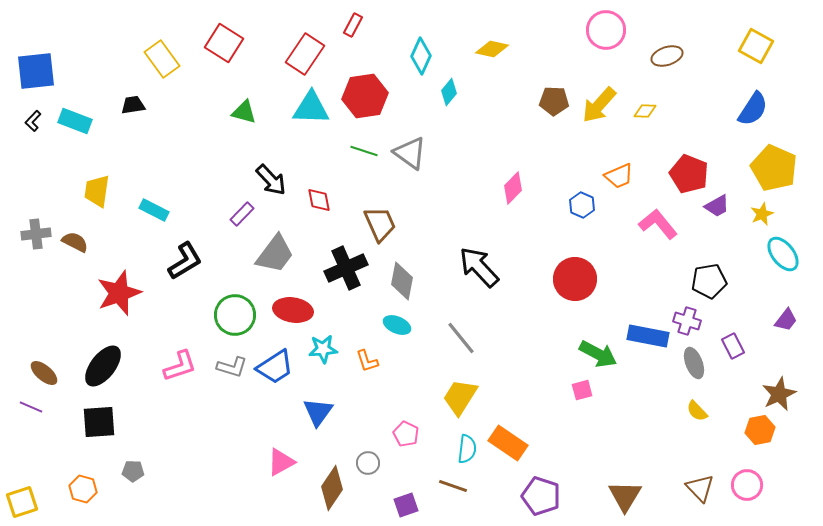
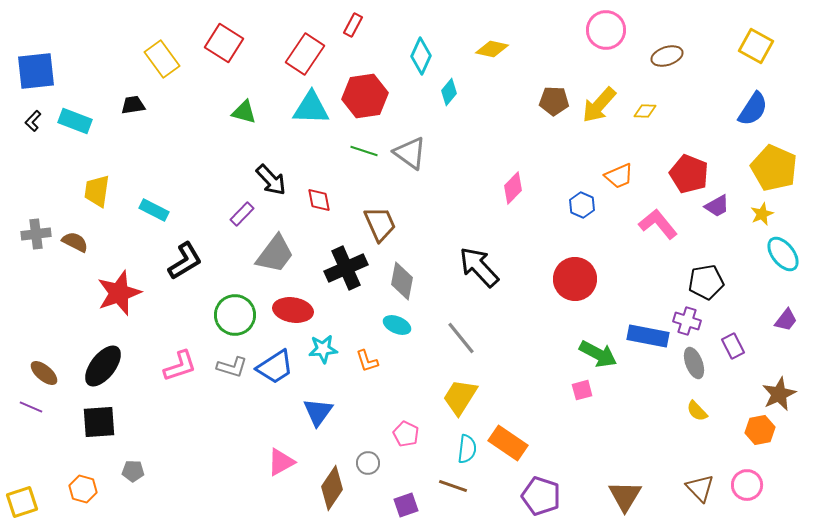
black pentagon at (709, 281): moved 3 px left, 1 px down
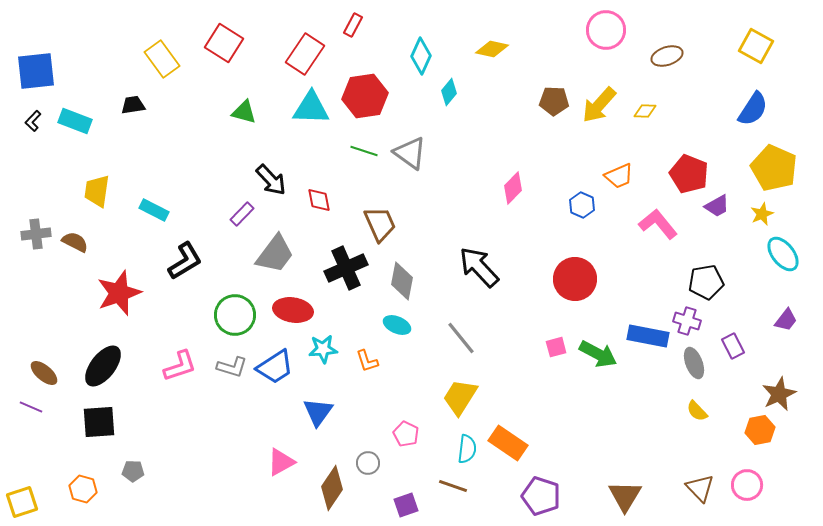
pink square at (582, 390): moved 26 px left, 43 px up
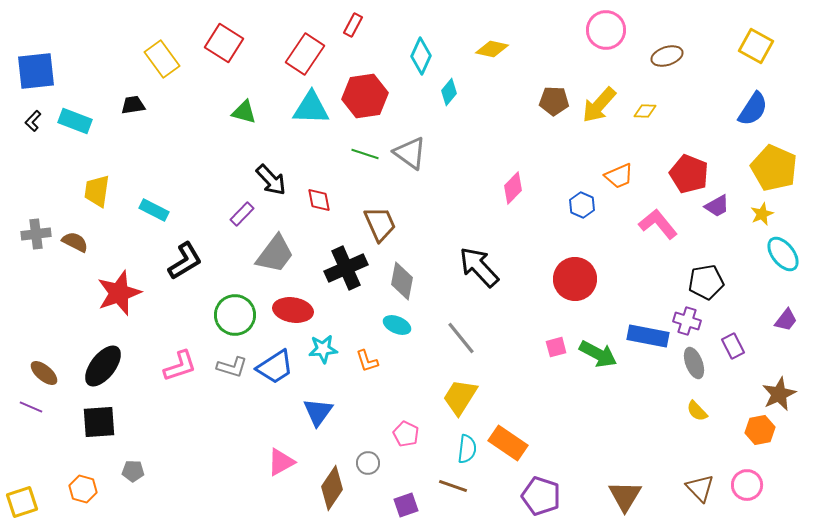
green line at (364, 151): moved 1 px right, 3 px down
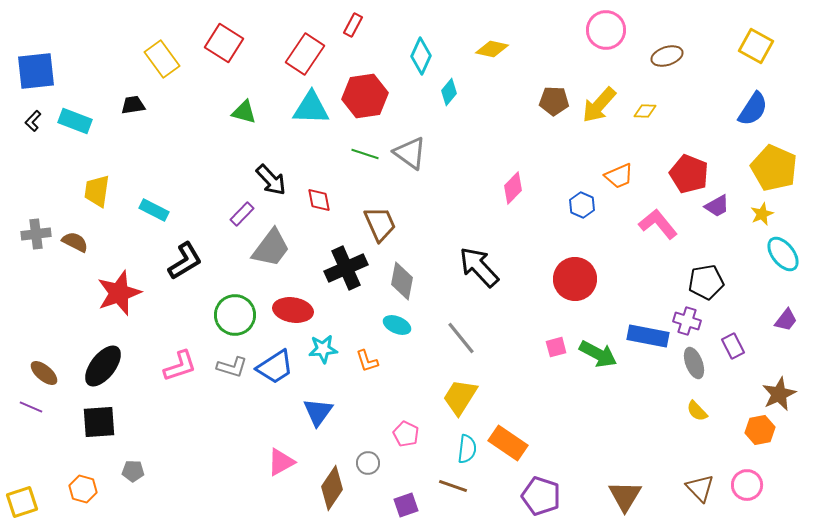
gray trapezoid at (275, 254): moved 4 px left, 6 px up
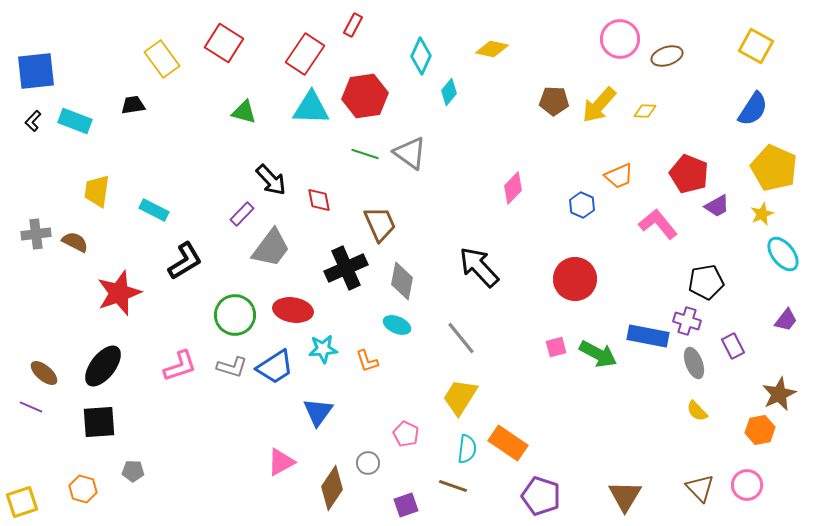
pink circle at (606, 30): moved 14 px right, 9 px down
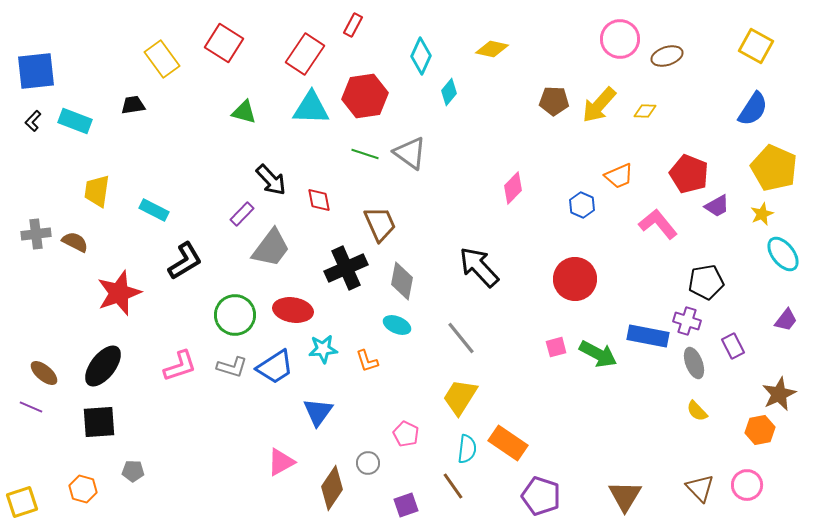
brown line at (453, 486): rotated 36 degrees clockwise
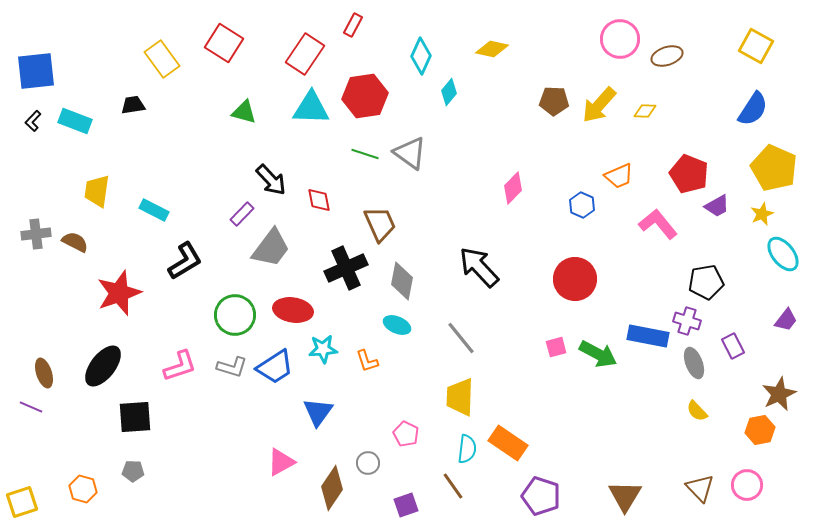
brown ellipse at (44, 373): rotated 32 degrees clockwise
yellow trapezoid at (460, 397): rotated 30 degrees counterclockwise
black square at (99, 422): moved 36 px right, 5 px up
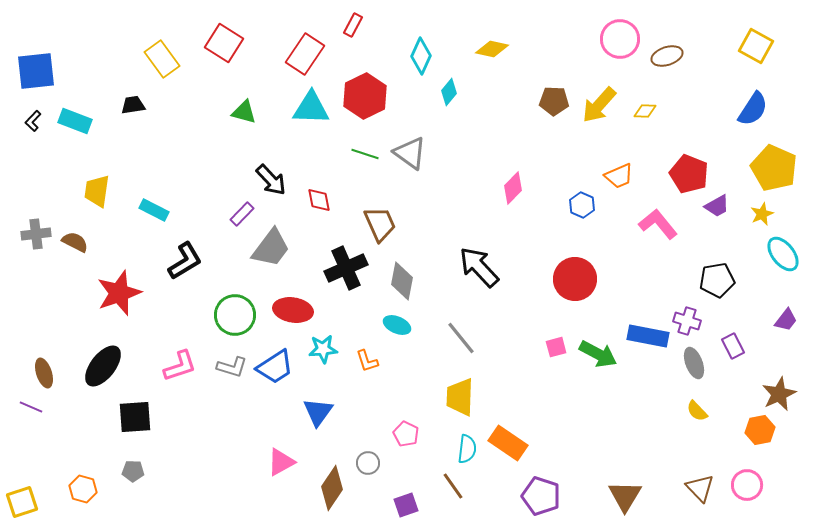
red hexagon at (365, 96): rotated 18 degrees counterclockwise
black pentagon at (706, 282): moved 11 px right, 2 px up
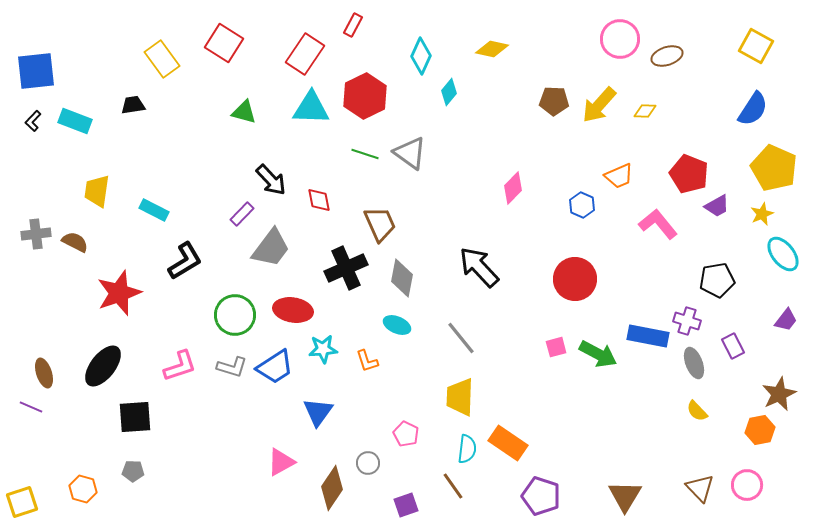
gray diamond at (402, 281): moved 3 px up
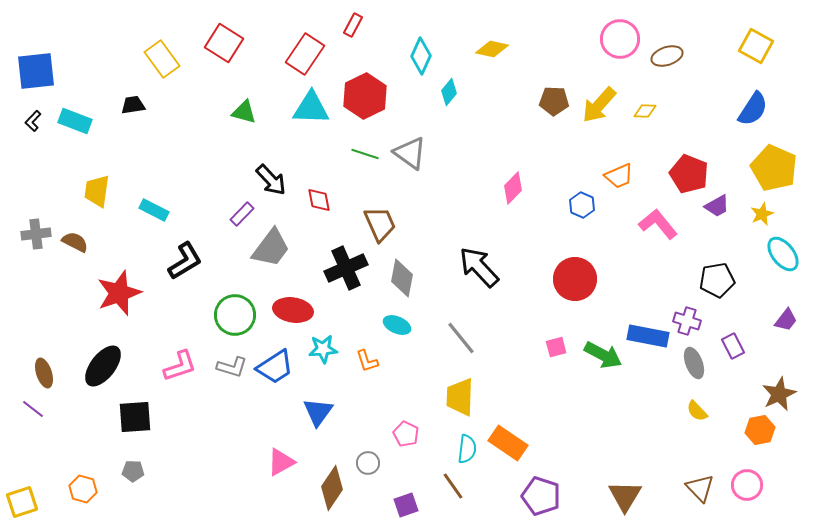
green arrow at (598, 354): moved 5 px right, 1 px down
purple line at (31, 407): moved 2 px right, 2 px down; rotated 15 degrees clockwise
